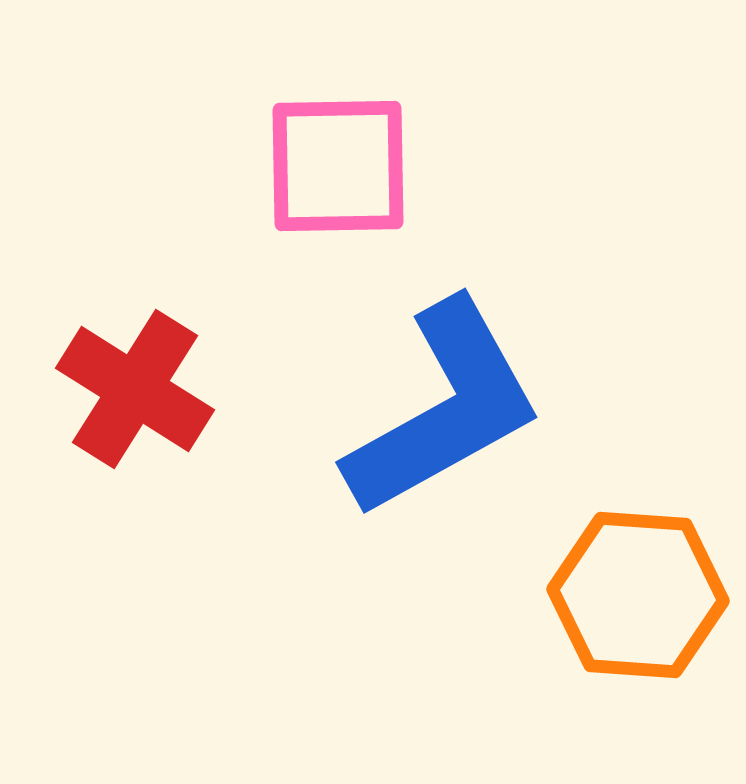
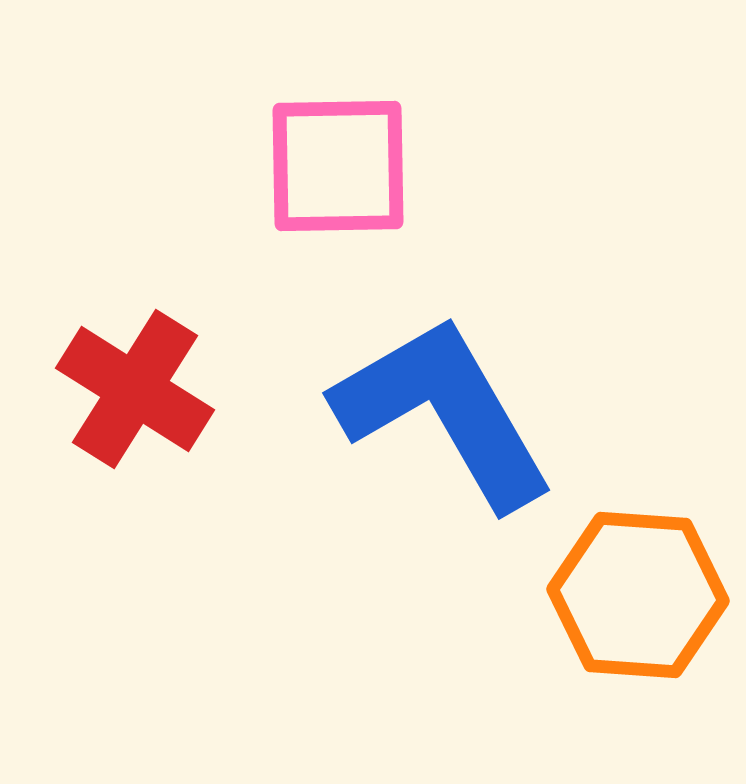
blue L-shape: moved 3 px down; rotated 91 degrees counterclockwise
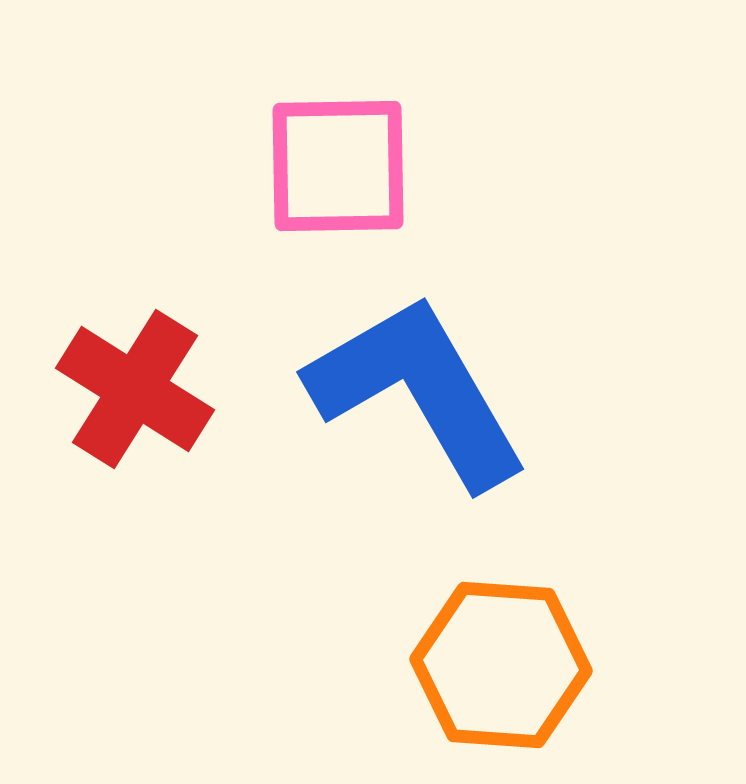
blue L-shape: moved 26 px left, 21 px up
orange hexagon: moved 137 px left, 70 px down
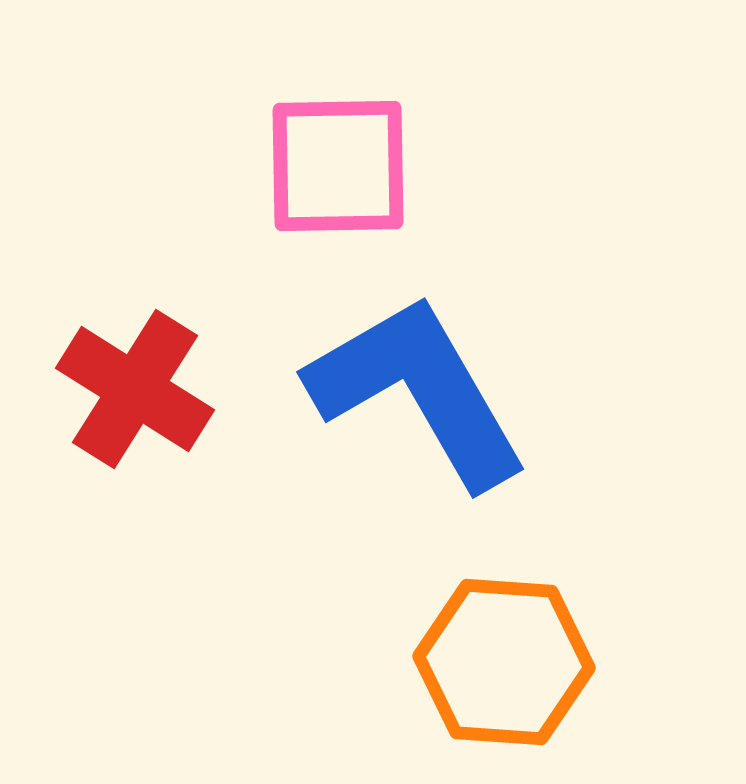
orange hexagon: moved 3 px right, 3 px up
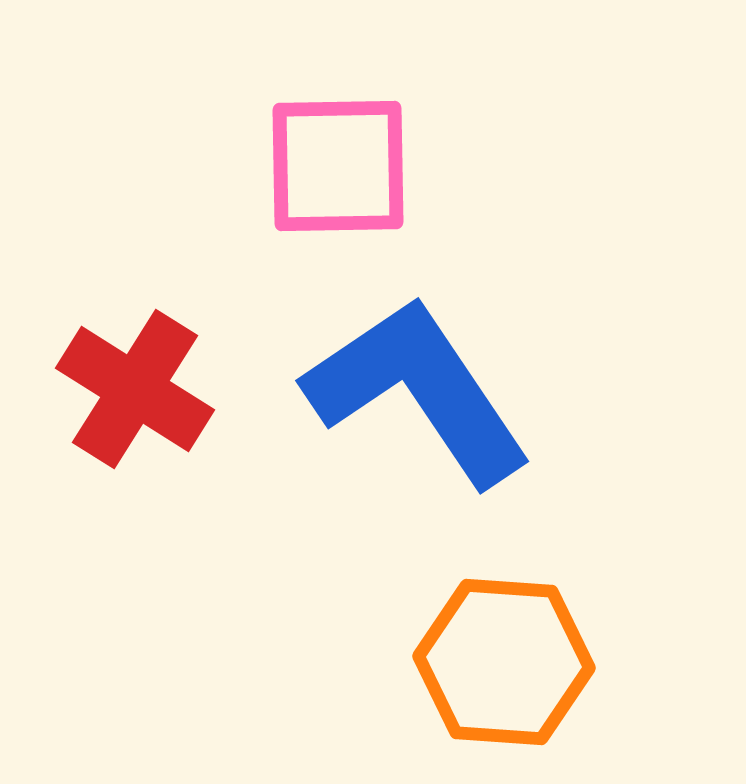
blue L-shape: rotated 4 degrees counterclockwise
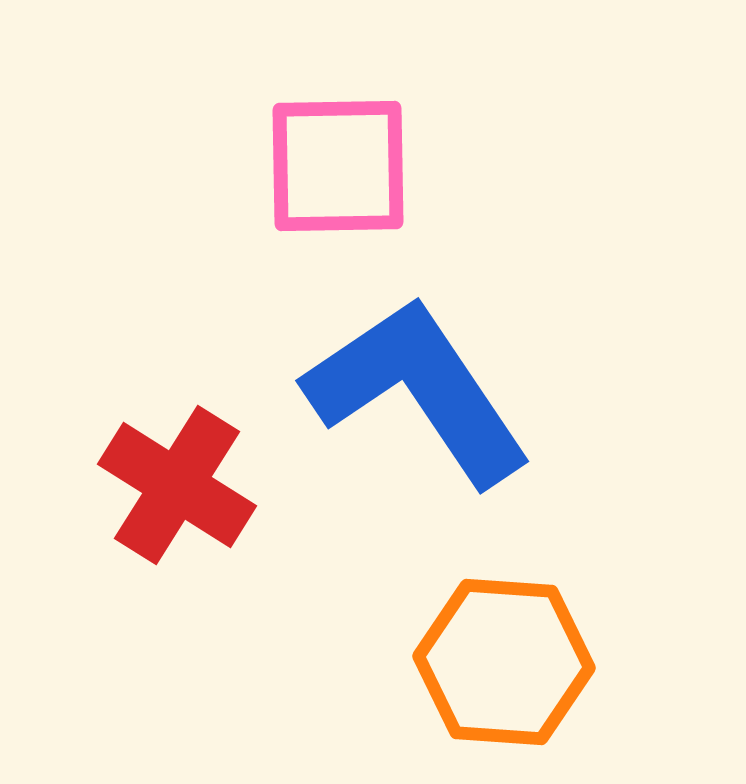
red cross: moved 42 px right, 96 px down
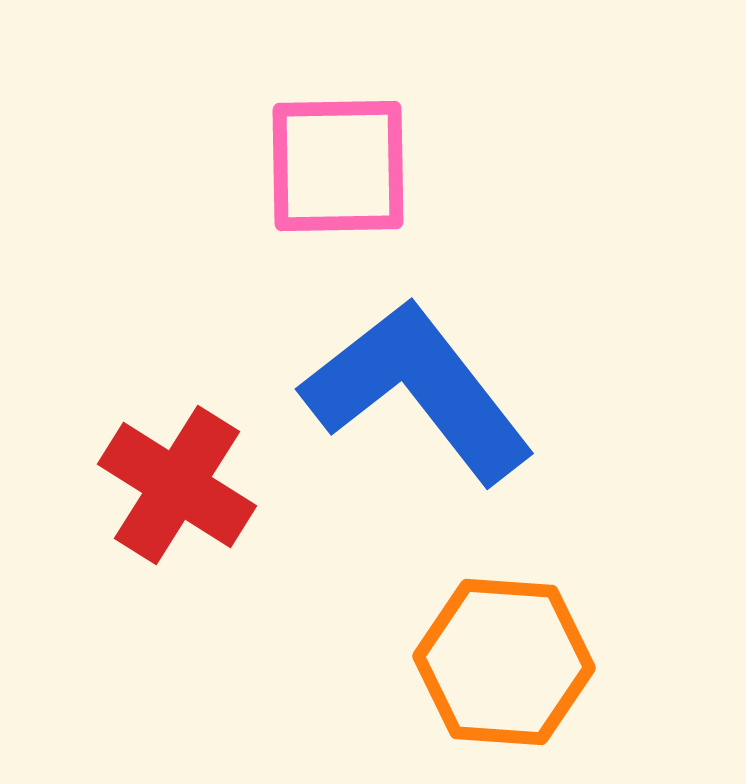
blue L-shape: rotated 4 degrees counterclockwise
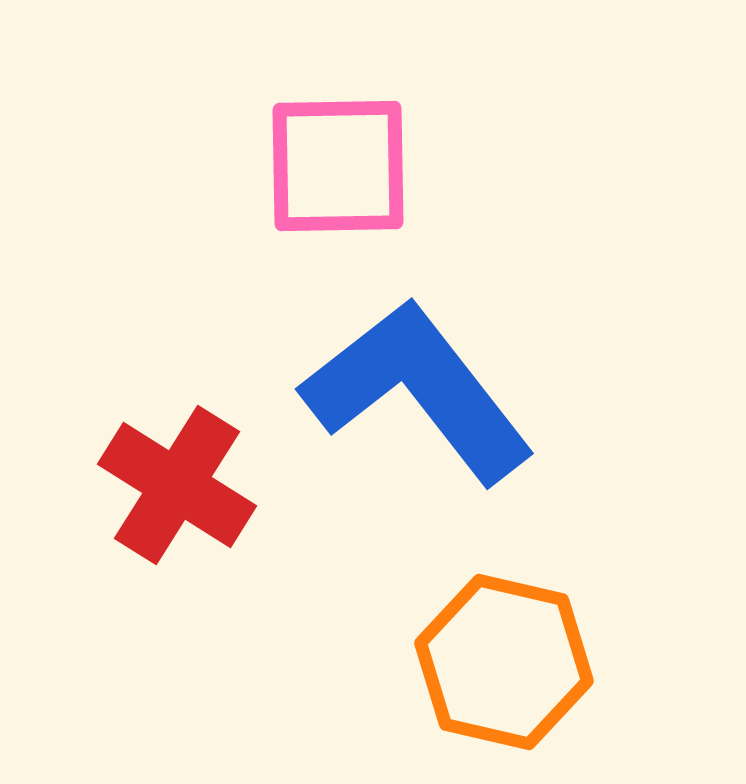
orange hexagon: rotated 9 degrees clockwise
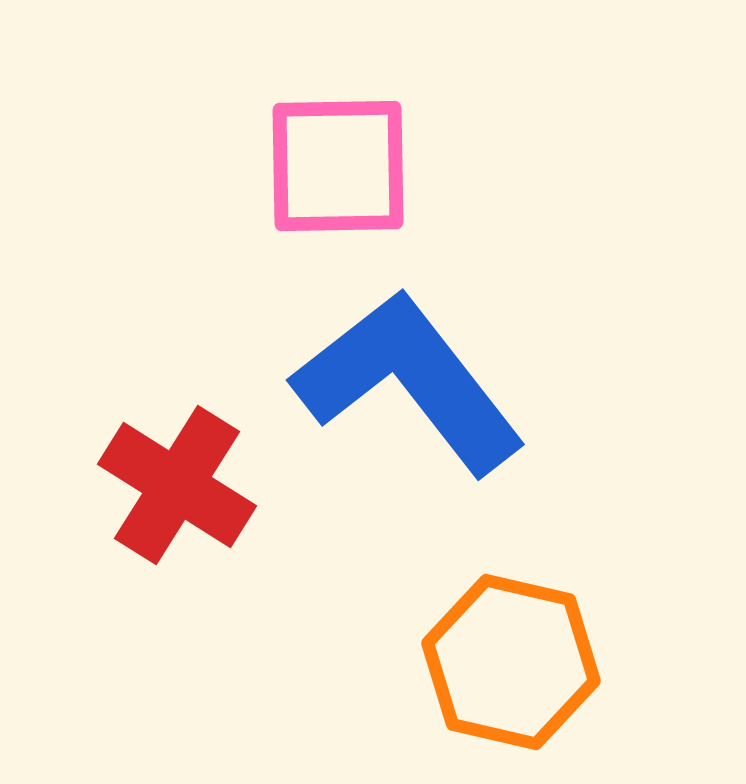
blue L-shape: moved 9 px left, 9 px up
orange hexagon: moved 7 px right
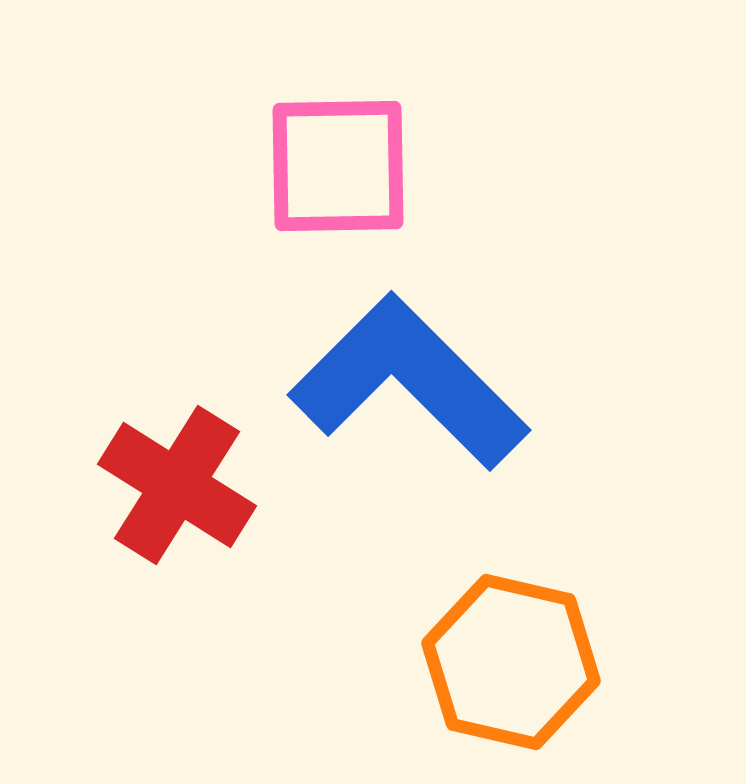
blue L-shape: rotated 7 degrees counterclockwise
